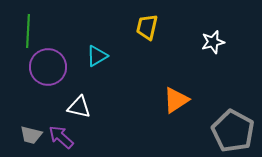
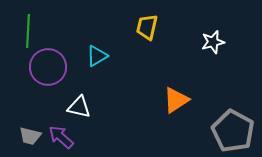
gray trapezoid: moved 1 px left, 1 px down
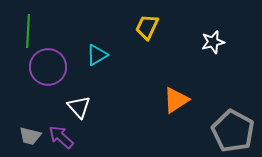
yellow trapezoid: rotated 12 degrees clockwise
cyan triangle: moved 1 px up
white triangle: rotated 35 degrees clockwise
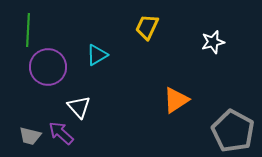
green line: moved 1 px up
purple arrow: moved 4 px up
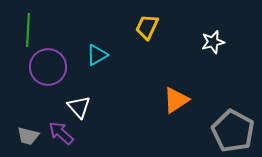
gray trapezoid: moved 2 px left
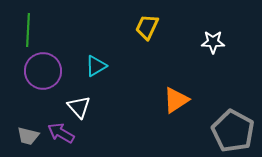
white star: rotated 15 degrees clockwise
cyan triangle: moved 1 px left, 11 px down
purple circle: moved 5 px left, 4 px down
purple arrow: rotated 12 degrees counterclockwise
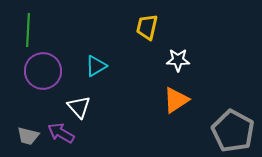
yellow trapezoid: rotated 12 degrees counterclockwise
white star: moved 35 px left, 18 px down
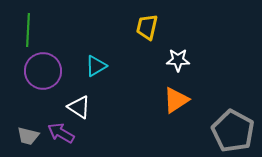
white triangle: rotated 15 degrees counterclockwise
